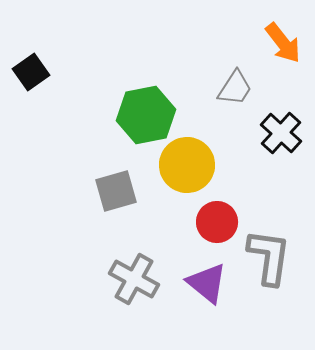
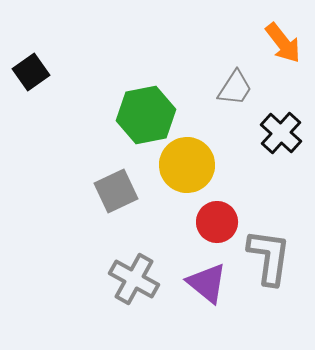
gray square: rotated 9 degrees counterclockwise
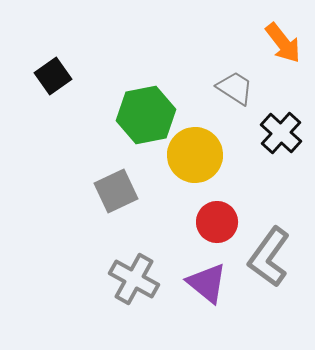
black square: moved 22 px right, 4 px down
gray trapezoid: rotated 90 degrees counterclockwise
yellow circle: moved 8 px right, 10 px up
gray L-shape: rotated 152 degrees counterclockwise
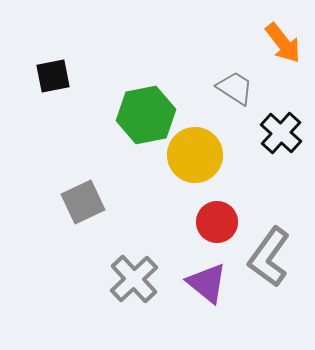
black square: rotated 24 degrees clockwise
gray square: moved 33 px left, 11 px down
gray cross: rotated 18 degrees clockwise
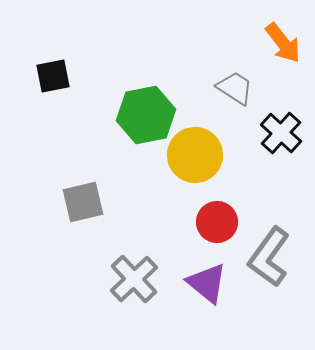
gray square: rotated 12 degrees clockwise
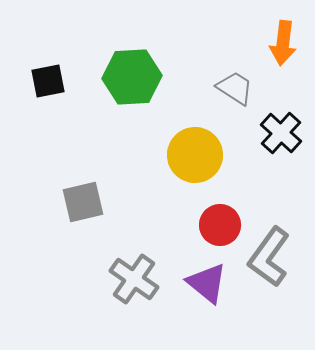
orange arrow: rotated 45 degrees clockwise
black square: moved 5 px left, 5 px down
green hexagon: moved 14 px left, 38 px up; rotated 8 degrees clockwise
red circle: moved 3 px right, 3 px down
gray cross: rotated 12 degrees counterclockwise
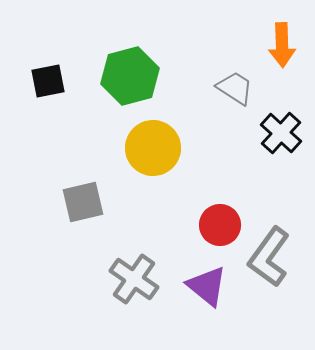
orange arrow: moved 1 px left, 2 px down; rotated 9 degrees counterclockwise
green hexagon: moved 2 px left, 1 px up; rotated 12 degrees counterclockwise
yellow circle: moved 42 px left, 7 px up
purple triangle: moved 3 px down
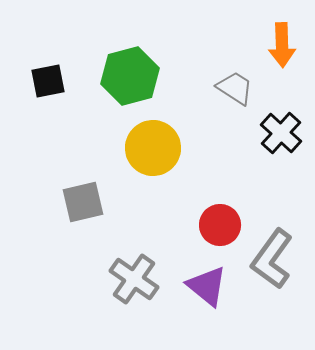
gray L-shape: moved 3 px right, 2 px down
